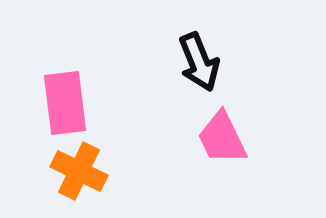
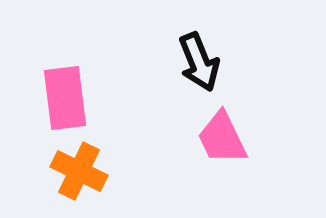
pink rectangle: moved 5 px up
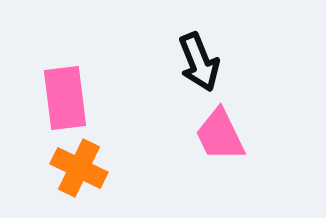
pink trapezoid: moved 2 px left, 3 px up
orange cross: moved 3 px up
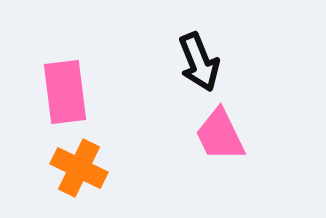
pink rectangle: moved 6 px up
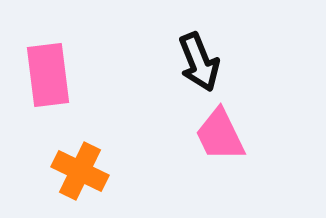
pink rectangle: moved 17 px left, 17 px up
orange cross: moved 1 px right, 3 px down
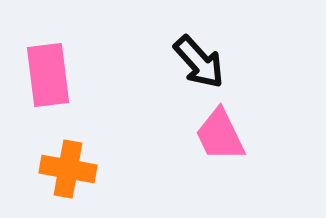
black arrow: rotated 20 degrees counterclockwise
orange cross: moved 12 px left, 2 px up; rotated 16 degrees counterclockwise
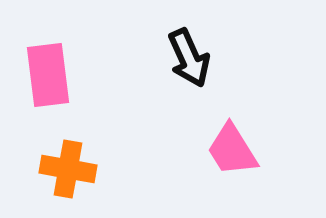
black arrow: moved 10 px left, 4 px up; rotated 18 degrees clockwise
pink trapezoid: moved 12 px right, 15 px down; rotated 6 degrees counterclockwise
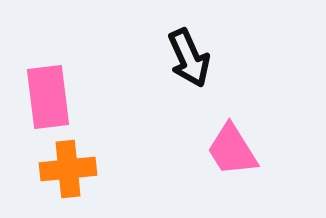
pink rectangle: moved 22 px down
orange cross: rotated 16 degrees counterclockwise
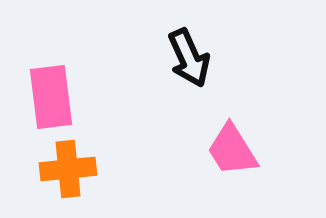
pink rectangle: moved 3 px right
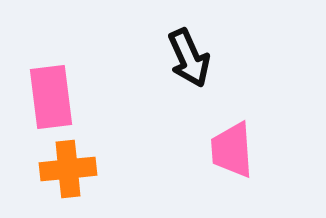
pink trapezoid: rotated 28 degrees clockwise
